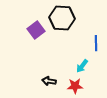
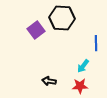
cyan arrow: moved 1 px right
red star: moved 5 px right
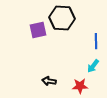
purple square: moved 2 px right; rotated 24 degrees clockwise
blue line: moved 2 px up
cyan arrow: moved 10 px right
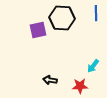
blue line: moved 28 px up
black arrow: moved 1 px right, 1 px up
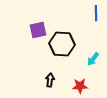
black hexagon: moved 26 px down
cyan arrow: moved 7 px up
black arrow: rotated 88 degrees clockwise
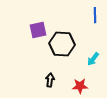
blue line: moved 1 px left, 2 px down
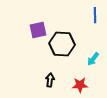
red star: moved 1 px up
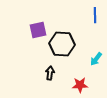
cyan arrow: moved 3 px right
black arrow: moved 7 px up
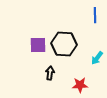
purple square: moved 15 px down; rotated 12 degrees clockwise
black hexagon: moved 2 px right
cyan arrow: moved 1 px right, 1 px up
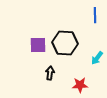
black hexagon: moved 1 px right, 1 px up
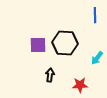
black arrow: moved 2 px down
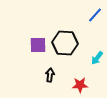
blue line: rotated 42 degrees clockwise
